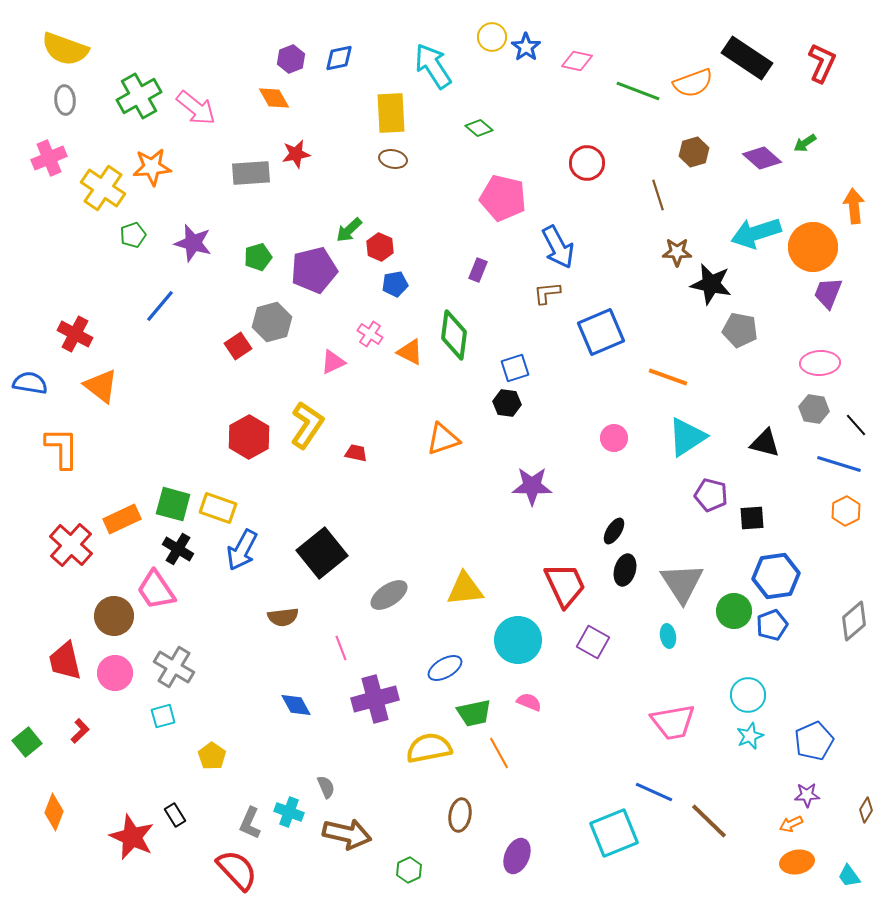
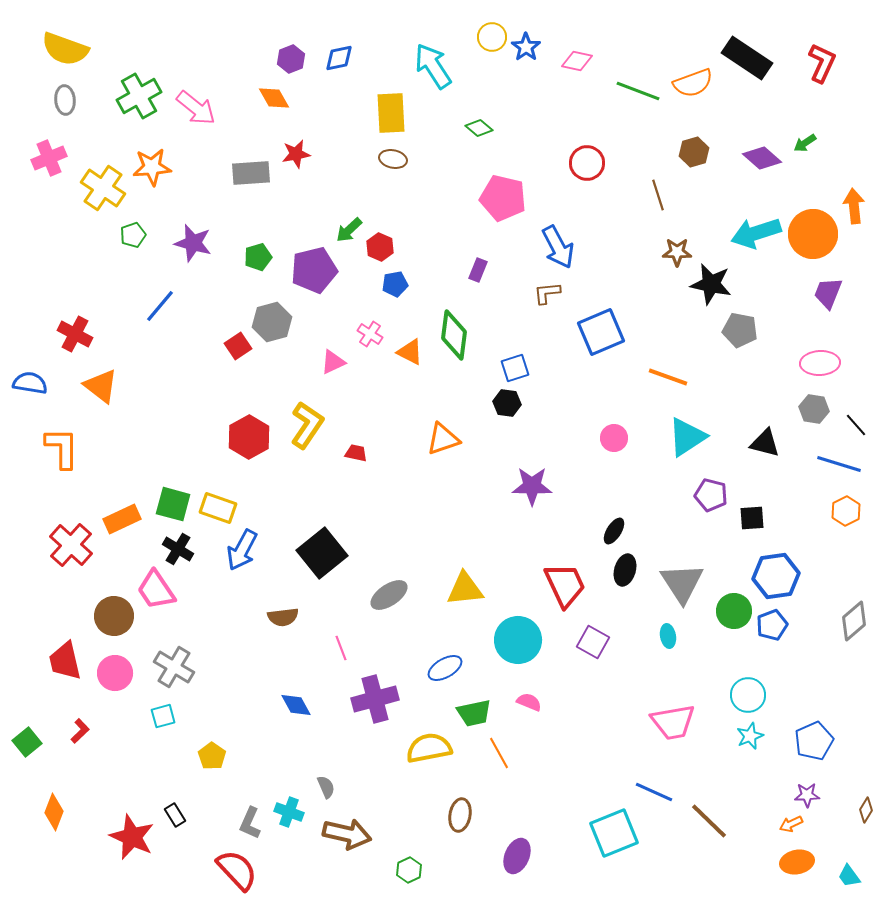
orange circle at (813, 247): moved 13 px up
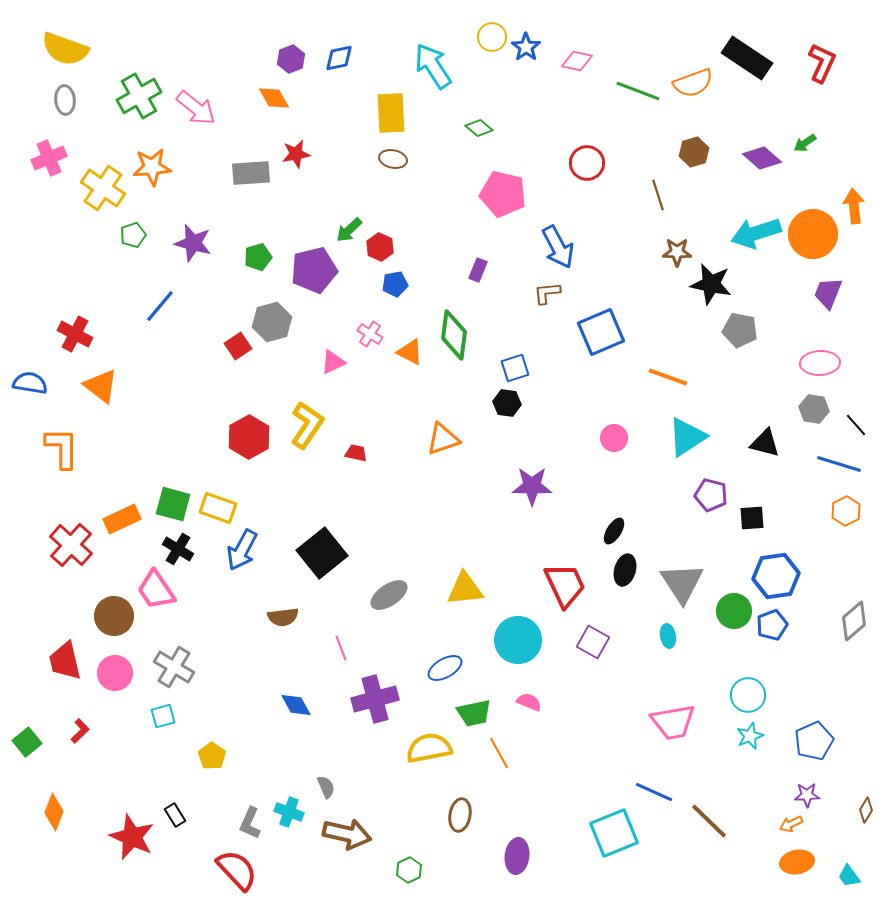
pink pentagon at (503, 198): moved 4 px up
purple ellipse at (517, 856): rotated 16 degrees counterclockwise
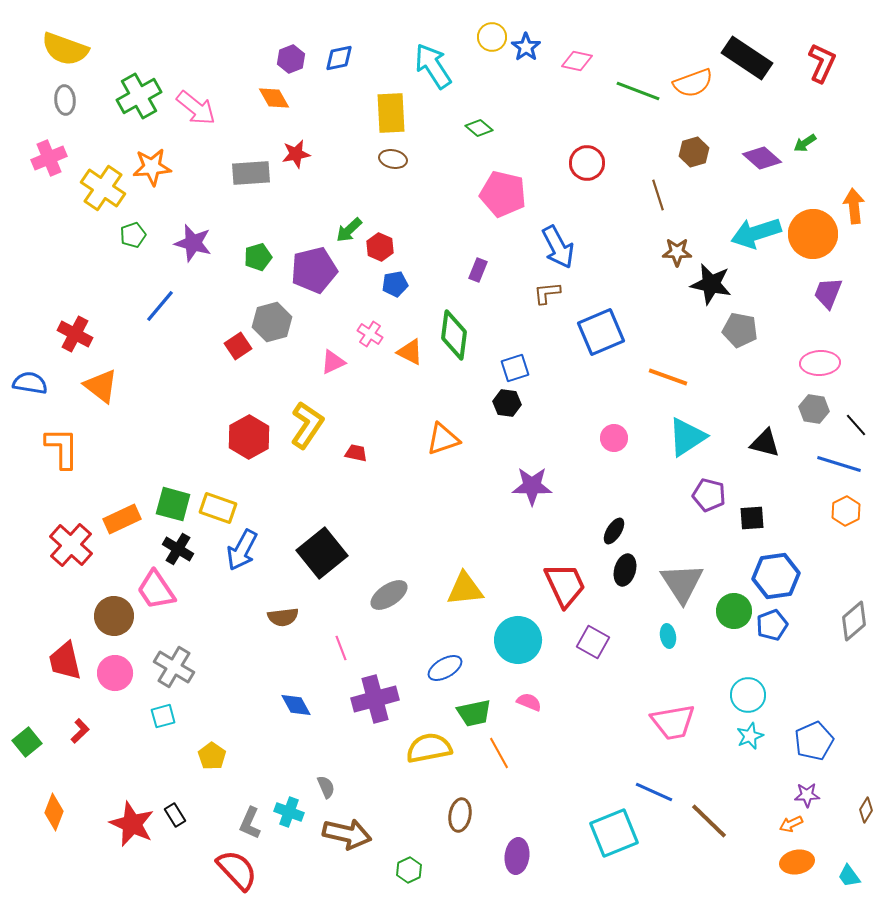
purple pentagon at (711, 495): moved 2 px left
red star at (132, 837): moved 13 px up
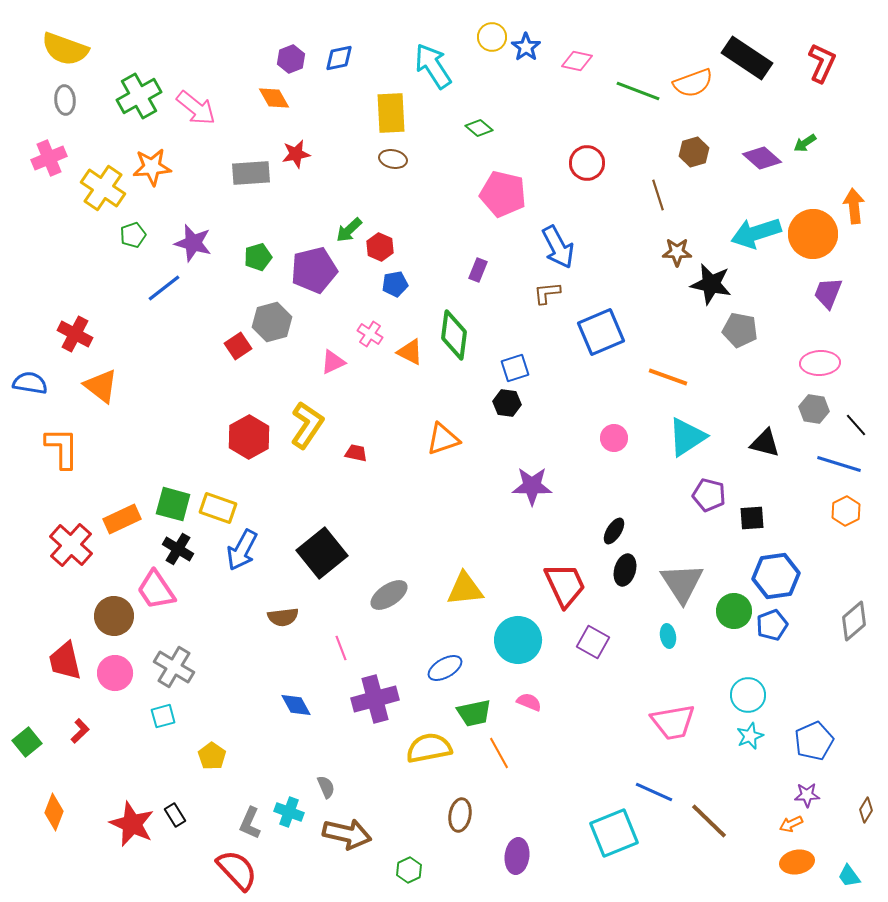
blue line at (160, 306): moved 4 px right, 18 px up; rotated 12 degrees clockwise
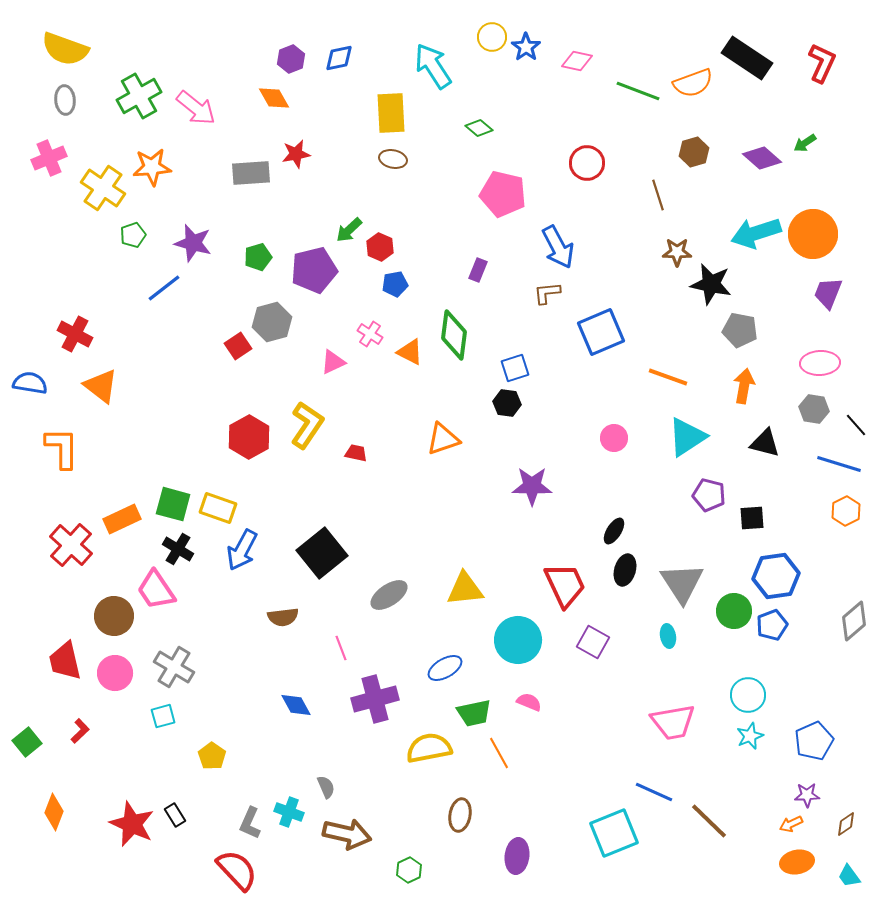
orange arrow at (854, 206): moved 110 px left, 180 px down; rotated 16 degrees clockwise
brown diamond at (866, 810): moved 20 px left, 14 px down; rotated 25 degrees clockwise
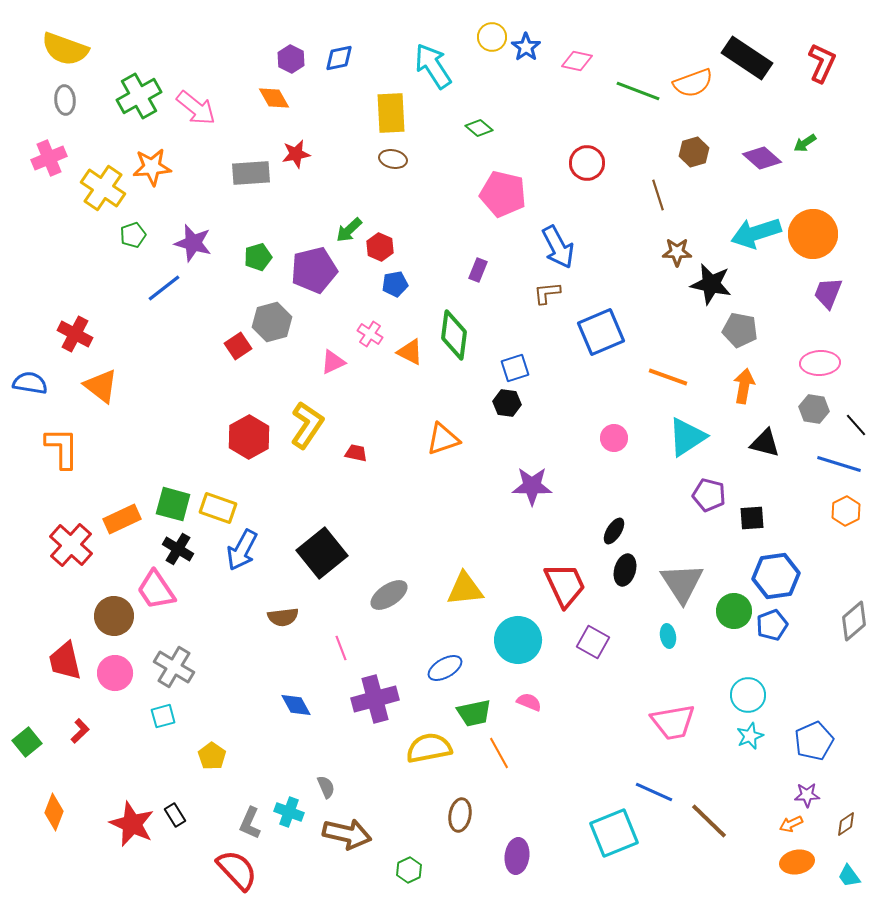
purple hexagon at (291, 59): rotated 12 degrees counterclockwise
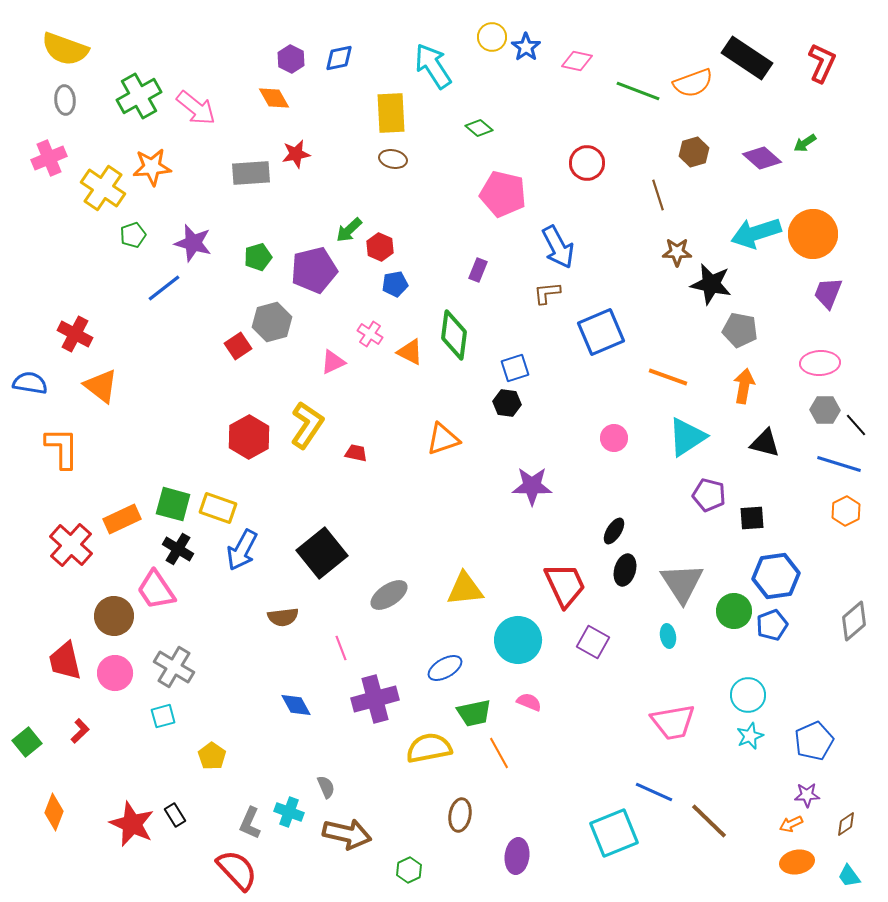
gray hexagon at (814, 409): moved 11 px right, 1 px down; rotated 8 degrees counterclockwise
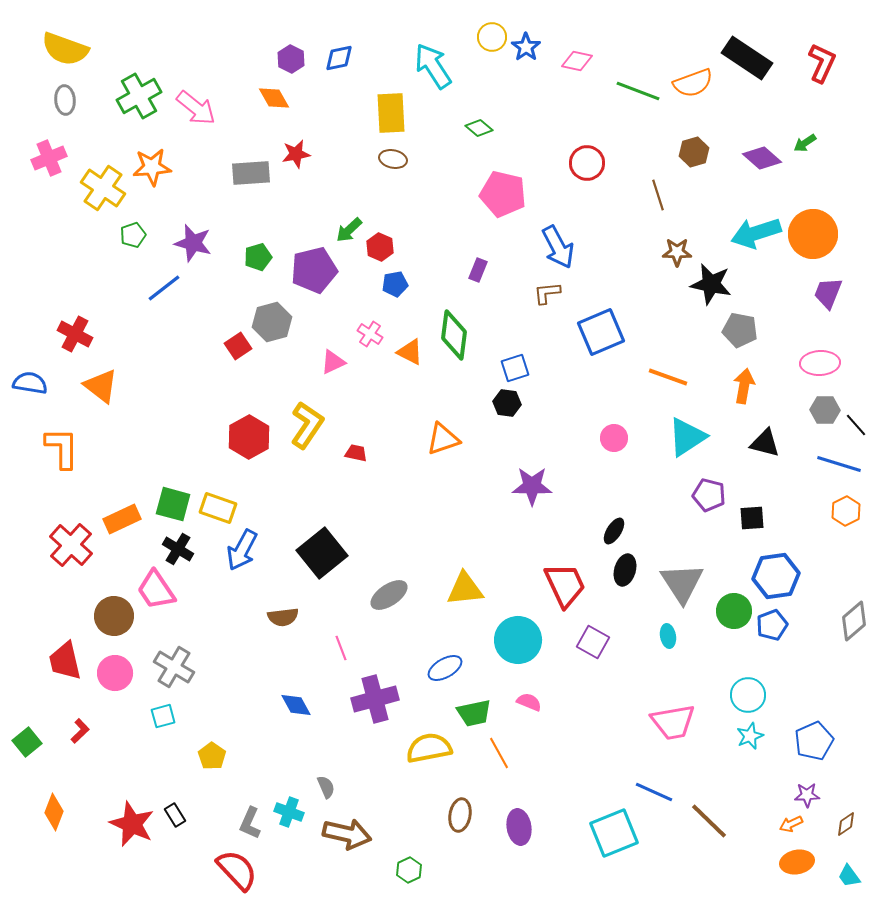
purple ellipse at (517, 856): moved 2 px right, 29 px up; rotated 16 degrees counterclockwise
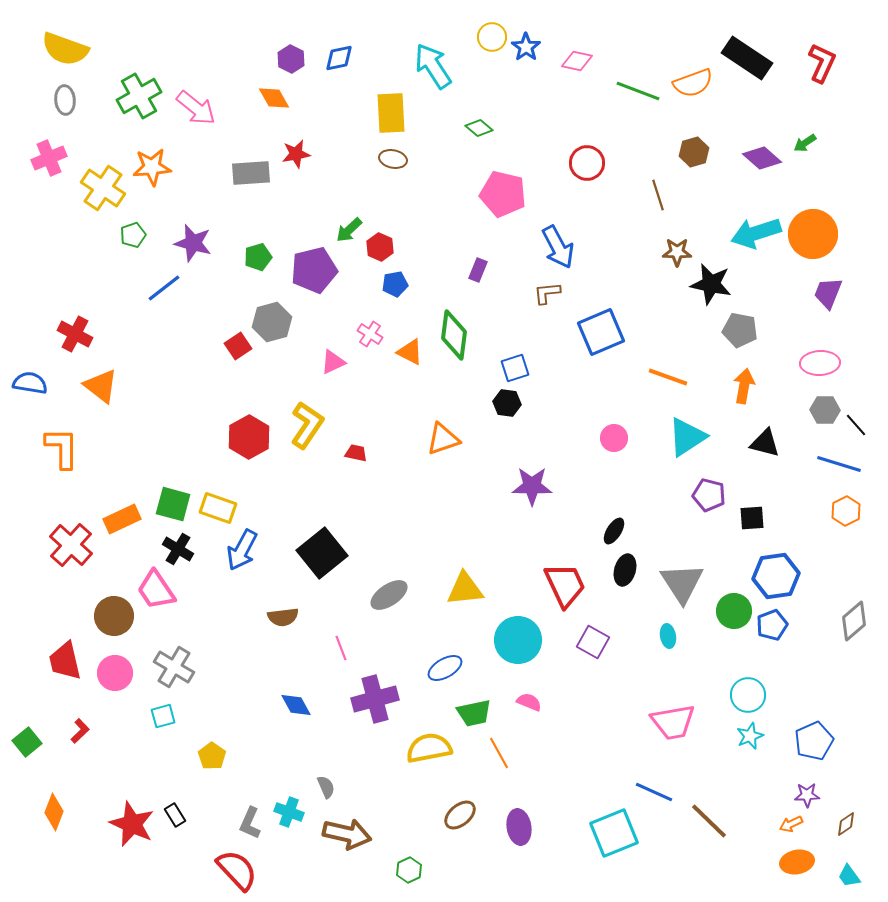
brown ellipse at (460, 815): rotated 40 degrees clockwise
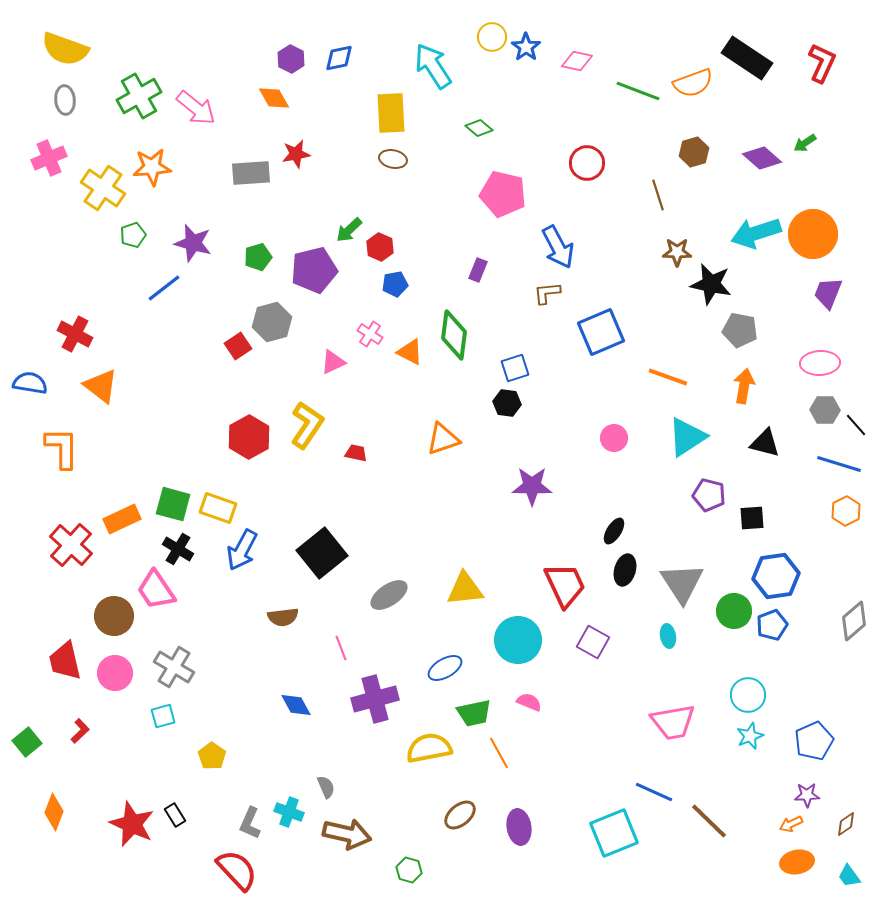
green hexagon at (409, 870): rotated 20 degrees counterclockwise
